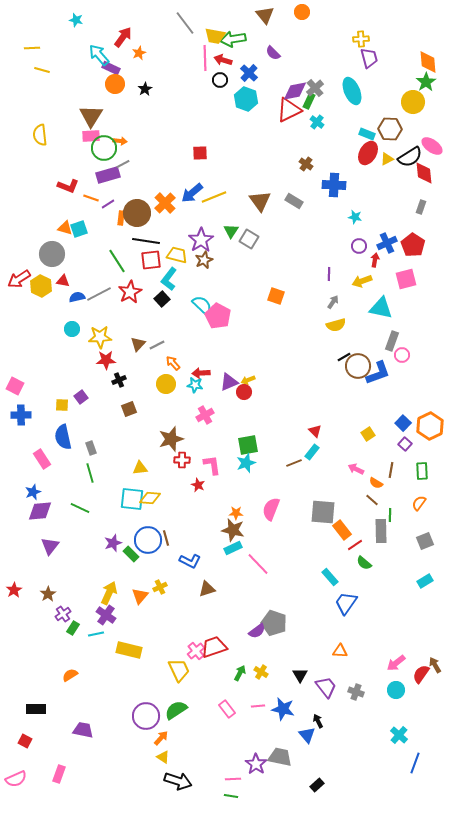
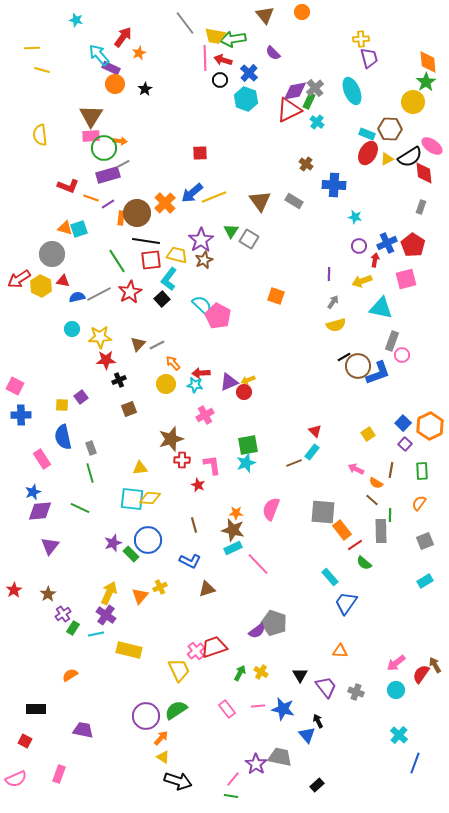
brown line at (166, 538): moved 28 px right, 13 px up
pink line at (233, 779): rotated 49 degrees counterclockwise
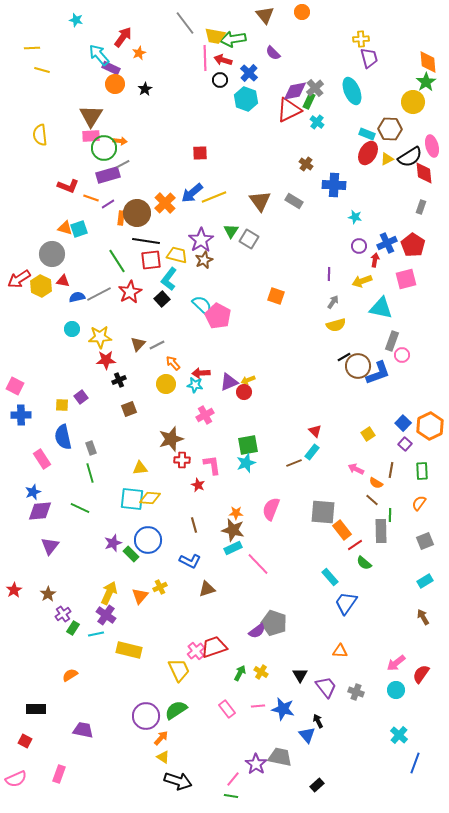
pink ellipse at (432, 146): rotated 40 degrees clockwise
brown arrow at (435, 665): moved 12 px left, 48 px up
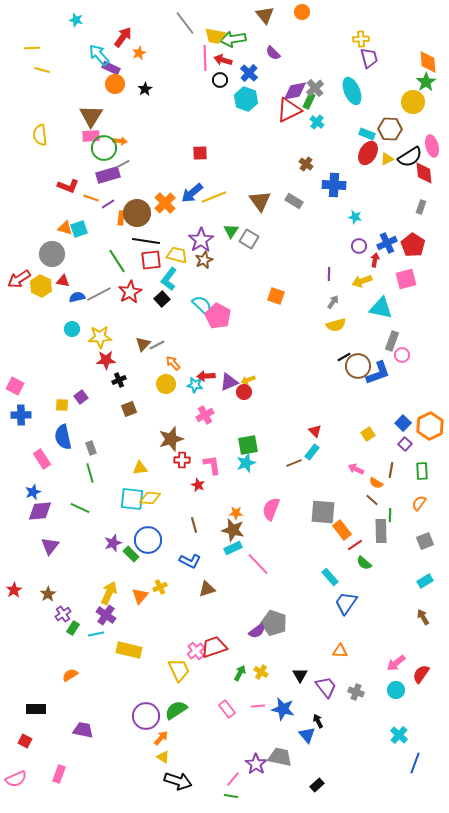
brown triangle at (138, 344): moved 5 px right
red arrow at (201, 373): moved 5 px right, 3 px down
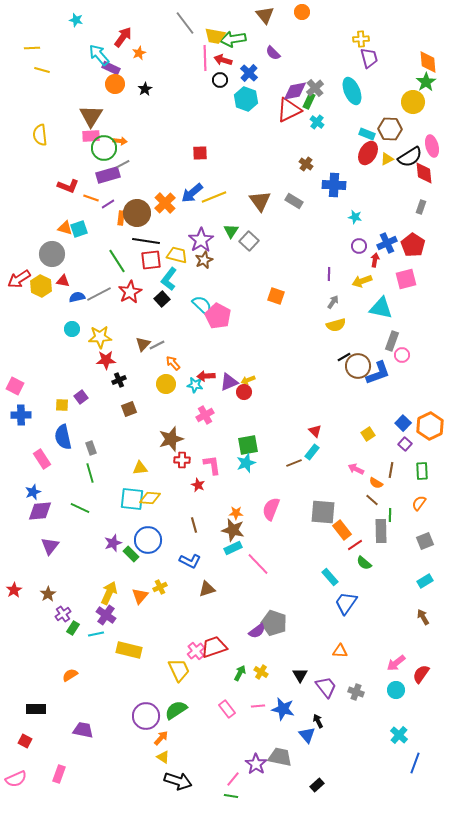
gray square at (249, 239): moved 2 px down; rotated 12 degrees clockwise
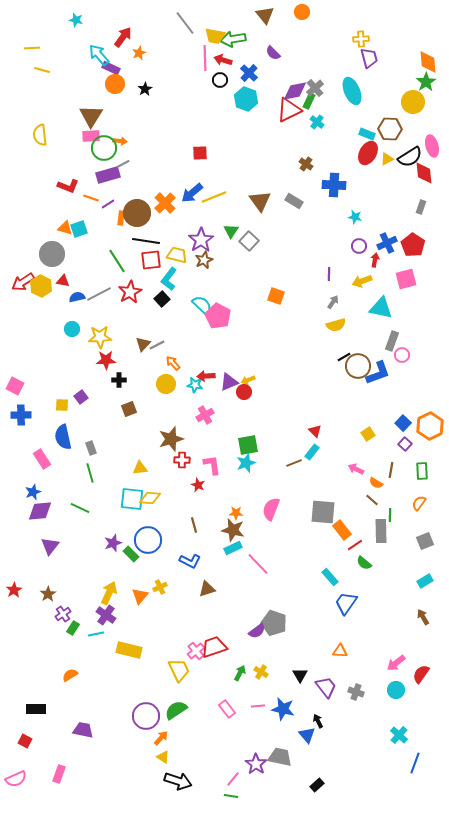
red arrow at (19, 279): moved 4 px right, 3 px down
black cross at (119, 380): rotated 24 degrees clockwise
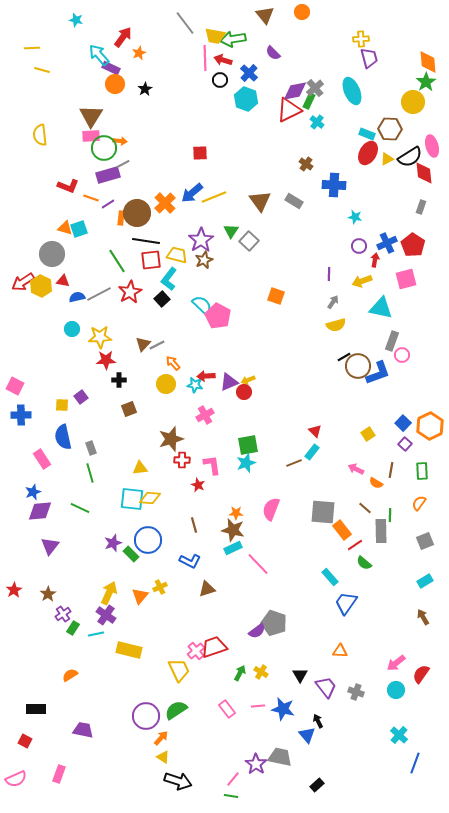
brown line at (372, 500): moved 7 px left, 8 px down
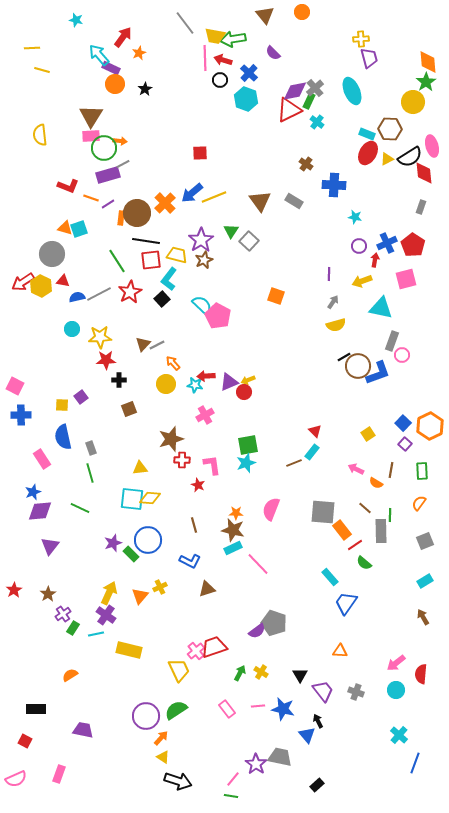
red semicircle at (421, 674): rotated 30 degrees counterclockwise
purple trapezoid at (326, 687): moved 3 px left, 4 px down
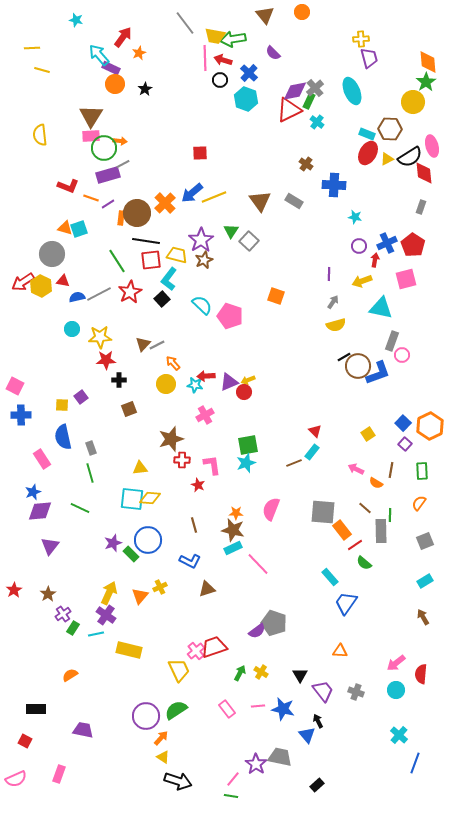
pink pentagon at (218, 316): moved 12 px right; rotated 10 degrees counterclockwise
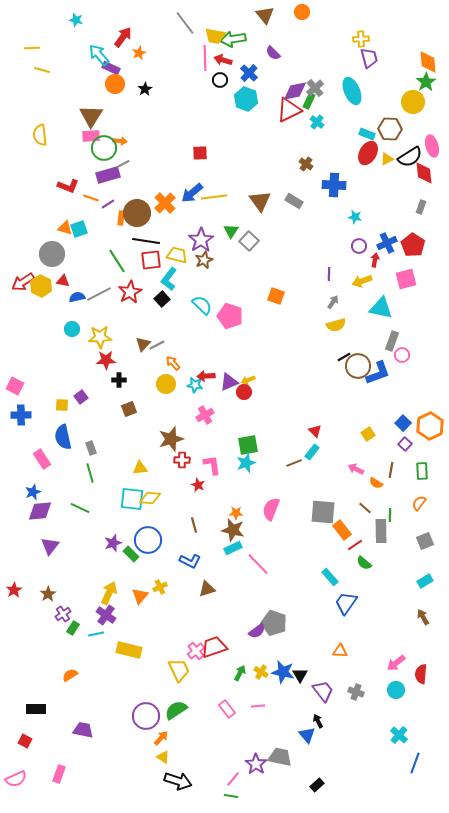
yellow line at (214, 197): rotated 15 degrees clockwise
blue star at (283, 709): moved 37 px up
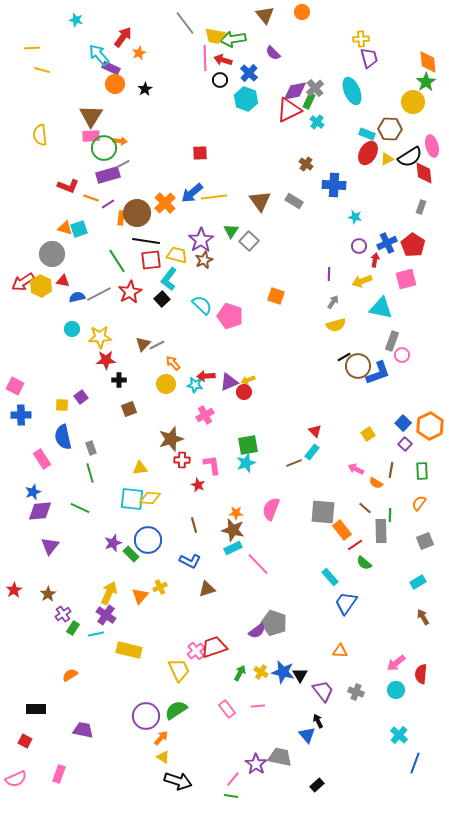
cyan rectangle at (425, 581): moved 7 px left, 1 px down
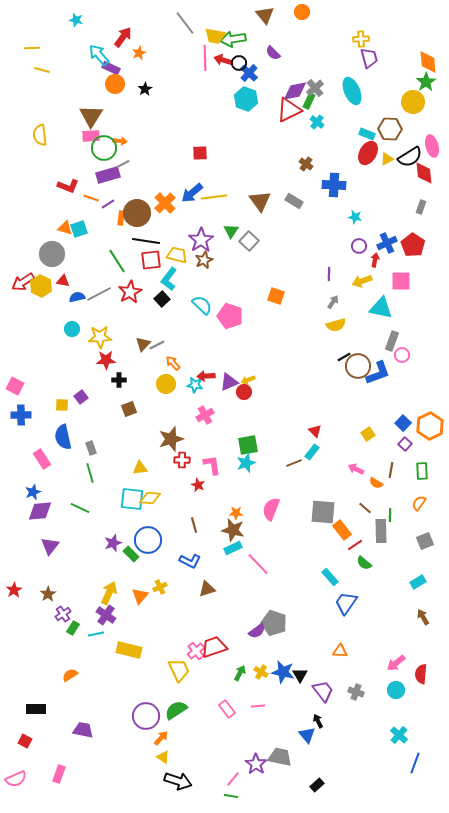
black circle at (220, 80): moved 19 px right, 17 px up
pink square at (406, 279): moved 5 px left, 2 px down; rotated 15 degrees clockwise
